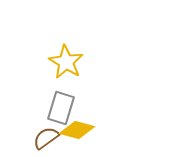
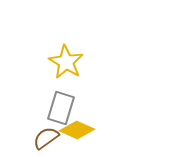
yellow diamond: rotated 8 degrees clockwise
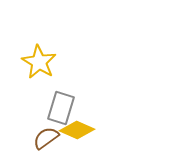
yellow star: moved 27 px left
